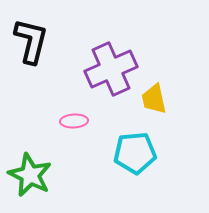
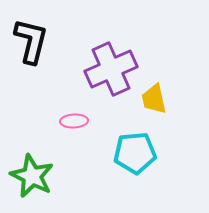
green star: moved 2 px right, 1 px down
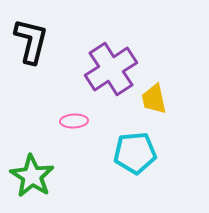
purple cross: rotated 9 degrees counterclockwise
green star: rotated 6 degrees clockwise
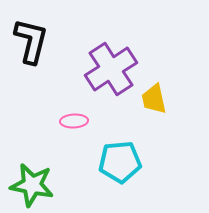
cyan pentagon: moved 15 px left, 9 px down
green star: moved 9 px down; rotated 21 degrees counterclockwise
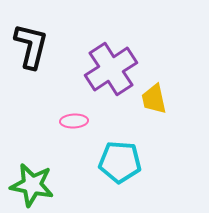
black L-shape: moved 5 px down
cyan pentagon: rotated 9 degrees clockwise
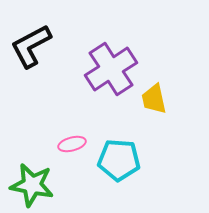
black L-shape: rotated 132 degrees counterclockwise
pink ellipse: moved 2 px left, 23 px down; rotated 12 degrees counterclockwise
cyan pentagon: moved 1 px left, 2 px up
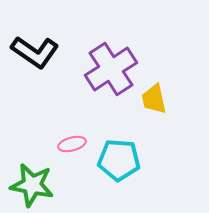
black L-shape: moved 4 px right, 6 px down; rotated 117 degrees counterclockwise
